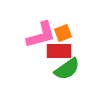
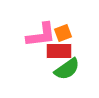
pink L-shape: rotated 8 degrees clockwise
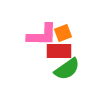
pink L-shape: moved 1 px right; rotated 8 degrees clockwise
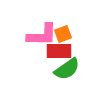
orange square: moved 1 px down
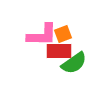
green semicircle: moved 7 px right, 6 px up
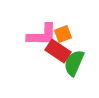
red rectangle: moved 1 px left; rotated 35 degrees clockwise
green semicircle: rotated 148 degrees clockwise
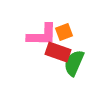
orange square: moved 1 px right, 2 px up
red rectangle: moved 1 px down; rotated 15 degrees counterclockwise
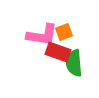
pink L-shape: rotated 8 degrees clockwise
green semicircle: rotated 28 degrees counterclockwise
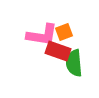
red rectangle: moved 1 px up
